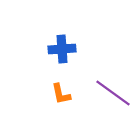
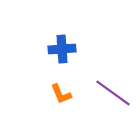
orange L-shape: rotated 10 degrees counterclockwise
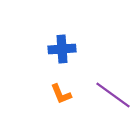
purple line: moved 2 px down
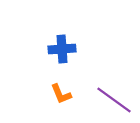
purple line: moved 1 px right, 5 px down
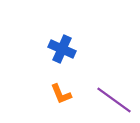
blue cross: rotated 28 degrees clockwise
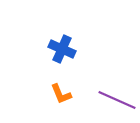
purple line: moved 3 px right; rotated 12 degrees counterclockwise
